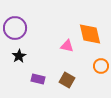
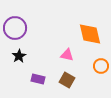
pink triangle: moved 9 px down
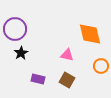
purple circle: moved 1 px down
black star: moved 2 px right, 3 px up
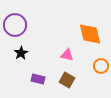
purple circle: moved 4 px up
